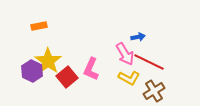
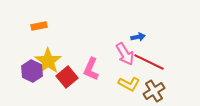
yellow L-shape: moved 6 px down
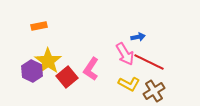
pink L-shape: rotated 10 degrees clockwise
